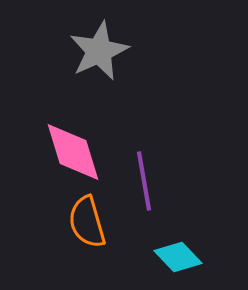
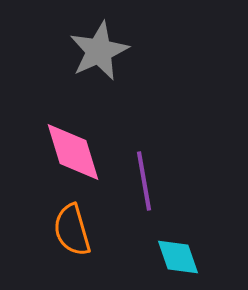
orange semicircle: moved 15 px left, 8 px down
cyan diamond: rotated 24 degrees clockwise
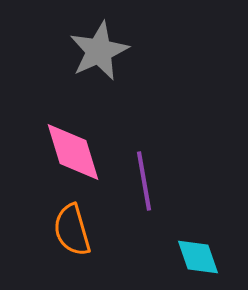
cyan diamond: moved 20 px right
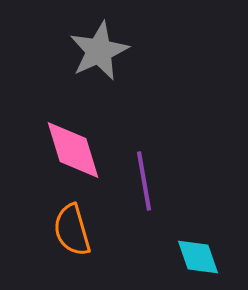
pink diamond: moved 2 px up
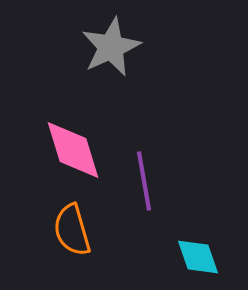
gray star: moved 12 px right, 4 px up
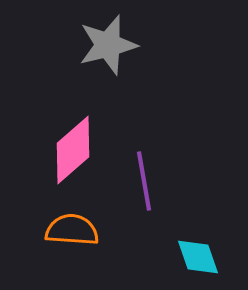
gray star: moved 3 px left, 2 px up; rotated 10 degrees clockwise
pink diamond: rotated 66 degrees clockwise
orange semicircle: rotated 110 degrees clockwise
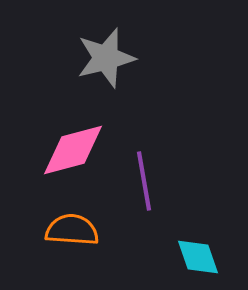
gray star: moved 2 px left, 13 px down
pink diamond: rotated 26 degrees clockwise
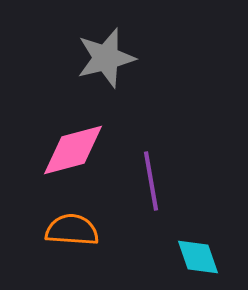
purple line: moved 7 px right
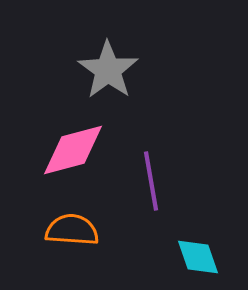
gray star: moved 2 px right, 12 px down; rotated 22 degrees counterclockwise
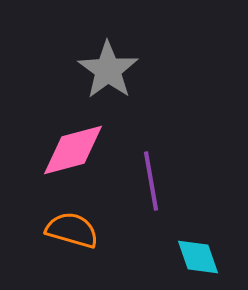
orange semicircle: rotated 12 degrees clockwise
